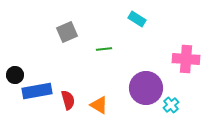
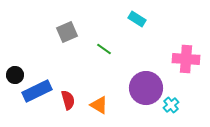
green line: rotated 42 degrees clockwise
blue rectangle: rotated 16 degrees counterclockwise
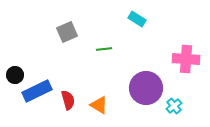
green line: rotated 42 degrees counterclockwise
cyan cross: moved 3 px right, 1 px down
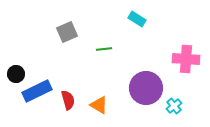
black circle: moved 1 px right, 1 px up
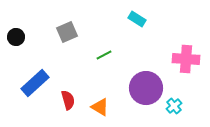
green line: moved 6 px down; rotated 21 degrees counterclockwise
black circle: moved 37 px up
blue rectangle: moved 2 px left, 8 px up; rotated 16 degrees counterclockwise
orange triangle: moved 1 px right, 2 px down
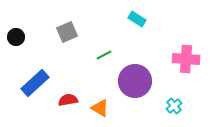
purple circle: moved 11 px left, 7 px up
red semicircle: rotated 84 degrees counterclockwise
orange triangle: moved 1 px down
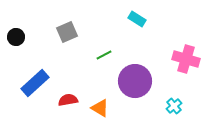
pink cross: rotated 12 degrees clockwise
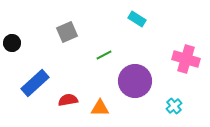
black circle: moved 4 px left, 6 px down
orange triangle: rotated 30 degrees counterclockwise
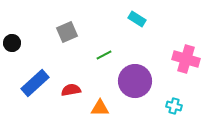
red semicircle: moved 3 px right, 10 px up
cyan cross: rotated 35 degrees counterclockwise
